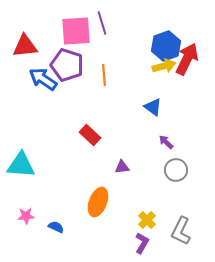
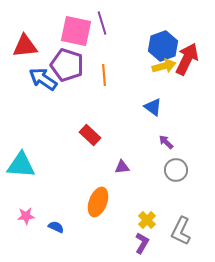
pink square: rotated 16 degrees clockwise
blue hexagon: moved 3 px left
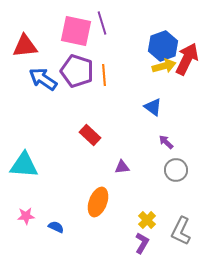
purple pentagon: moved 10 px right, 6 px down
cyan triangle: moved 3 px right
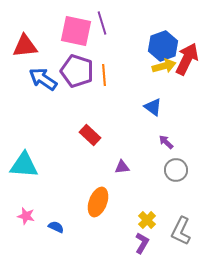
pink star: rotated 18 degrees clockwise
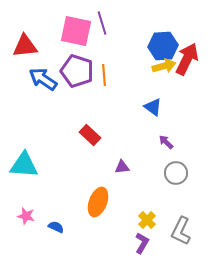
blue hexagon: rotated 16 degrees clockwise
gray circle: moved 3 px down
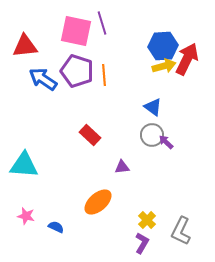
gray circle: moved 24 px left, 38 px up
orange ellipse: rotated 28 degrees clockwise
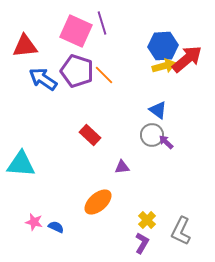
pink square: rotated 12 degrees clockwise
red arrow: rotated 24 degrees clockwise
orange line: rotated 40 degrees counterclockwise
blue triangle: moved 5 px right, 3 px down
cyan triangle: moved 3 px left, 1 px up
pink star: moved 8 px right, 6 px down
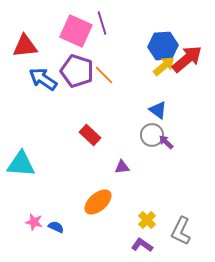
yellow arrow: rotated 25 degrees counterclockwise
purple L-shape: moved 2 px down; rotated 85 degrees counterclockwise
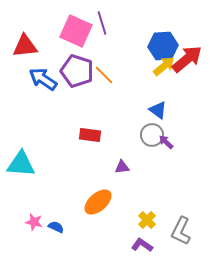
red rectangle: rotated 35 degrees counterclockwise
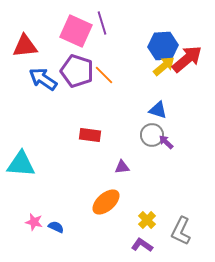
blue triangle: rotated 18 degrees counterclockwise
orange ellipse: moved 8 px right
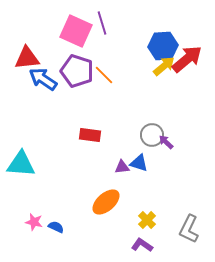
red triangle: moved 2 px right, 12 px down
blue triangle: moved 19 px left, 53 px down
gray L-shape: moved 8 px right, 2 px up
